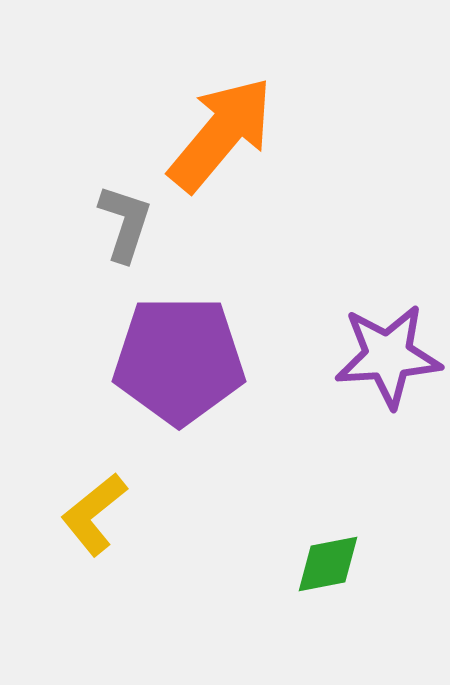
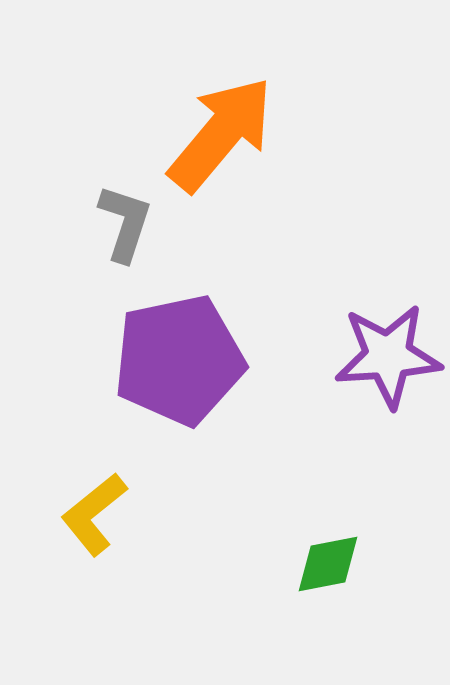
purple pentagon: rotated 12 degrees counterclockwise
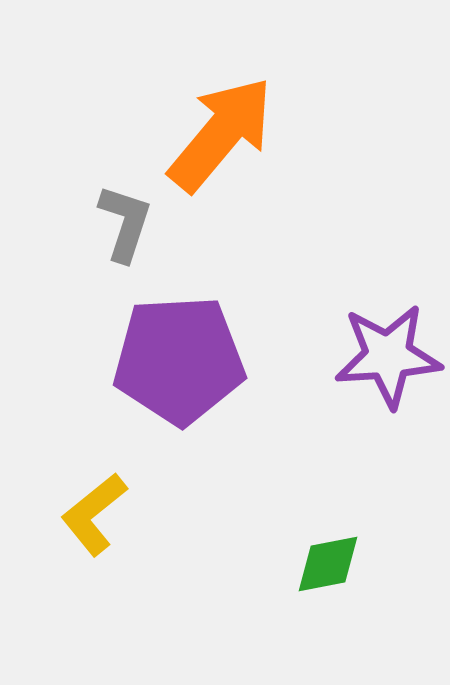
purple pentagon: rotated 9 degrees clockwise
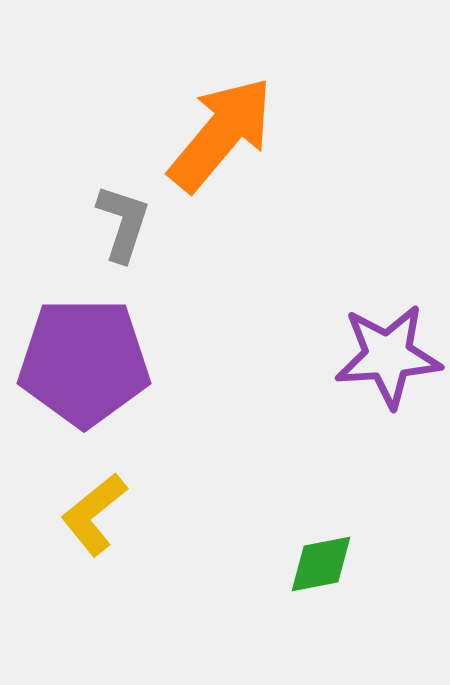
gray L-shape: moved 2 px left
purple pentagon: moved 95 px left, 2 px down; rotated 3 degrees clockwise
green diamond: moved 7 px left
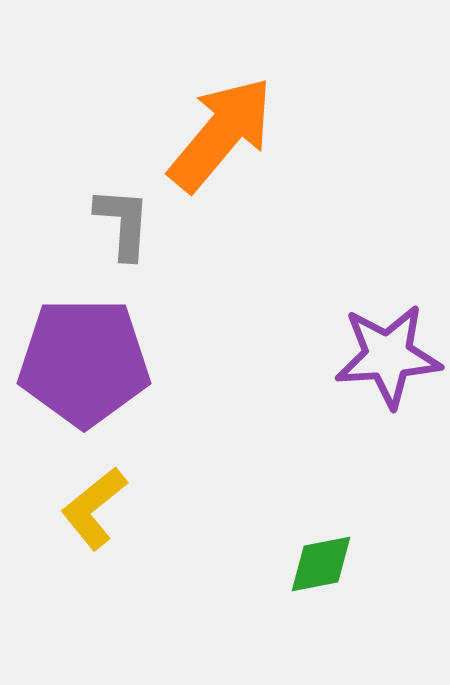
gray L-shape: rotated 14 degrees counterclockwise
yellow L-shape: moved 6 px up
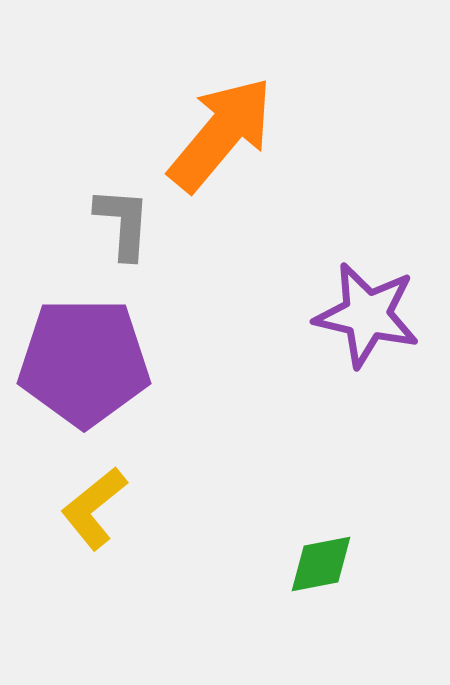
purple star: moved 21 px left, 41 px up; rotated 17 degrees clockwise
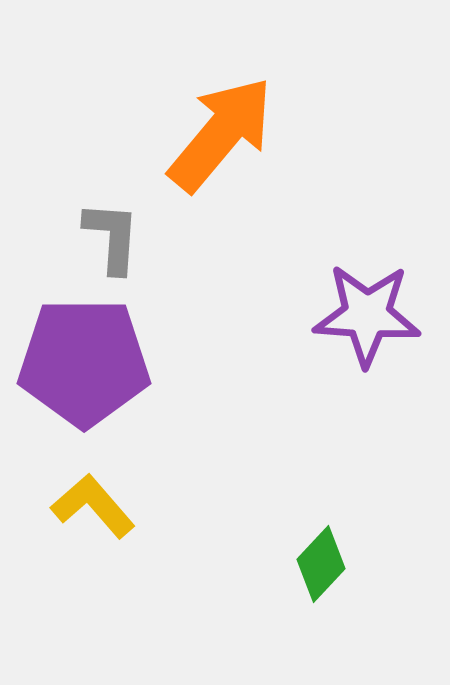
gray L-shape: moved 11 px left, 14 px down
purple star: rotated 9 degrees counterclockwise
yellow L-shape: moved 1 px left, 2 px up; rotated 88 degrees clockwise
green diamond: rotated 36 degrees counterclockwise
